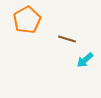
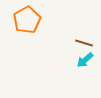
brown line: moved 17 px right, 4 px down
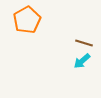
cyan arrow: moved 3 px left, 1 px down
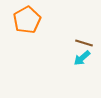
cyan arrow: moved 3 px up
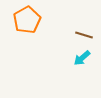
brown line: moved 8 px up
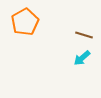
orange pentagon: moved 2 px left, 2 px down
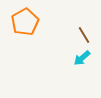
brown line: rotated 42 degrees clockwise
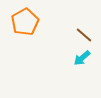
brown line: rotated 18 degrees counterclockwise
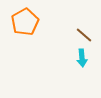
cyan arrow: rotated 54 degrees counterclockwise
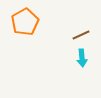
brown line: moved 3 px left; rotated 66 degrees counterclockwise
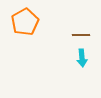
brown line: rotated 24 degrees clockwise
